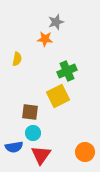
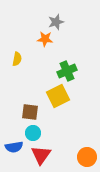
orange circle: moved 2 px right, 5 px down
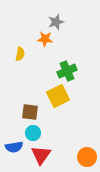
yellow semicircle: moved 3 px right, 5 px up
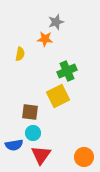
blue semicircle: moved 2 px up
orange circle: moved 3 px left
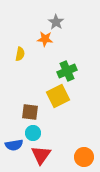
gray star: rotated 21 degrees counterclockwise
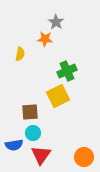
brown square: rotated 12 degrees counterclockwise
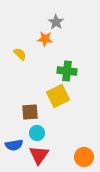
yellow semicircle: rotated 56 degrees counterclockwise
green cross: rotated 30 degrees clockwise
cyan circle: moved 4 px right
red triangle: moved 2 px left
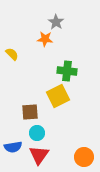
yellow semicircle: moved 8 px left
blue semicircle: moved 1 px left, 2 px down
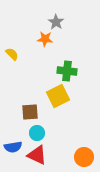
red triangle: moved 2 px left; rotated 40 degrees counterclockwise
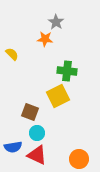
brown square: rotated 24 degrees clockwise
orange circle: moved 5 px left, 2 px down
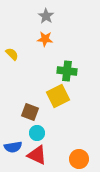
gray star: moved 10 px left, 6 px up
